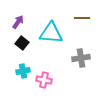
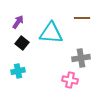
cyan cross: moved 5 px left
pink cross: moved 26 px right
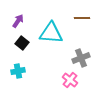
purple arrow: moved 1 px up
gray cross: rotated 12 degrees counterclockwise
pink cross: rotated 28 degrees clockwise
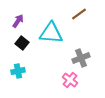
brown line: moved 3 px left, 4 px up; rotated 35 degrees counterclockwise
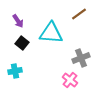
purple arrow: rotated 112 degrees clockwise
cyan cross: moved 3 px left
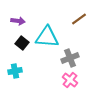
brown line: moved 5 px down
purple arrow: rotated 48 degrees counterclockwise
cyan triangle: moved 4 px left, 4 px down
gray cross: moved 11 px left
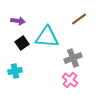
black square: rotated 16 degrees clockwise
gray cross: moved 3 px right
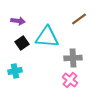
gray cross: rotated 18 degrees clockwise
